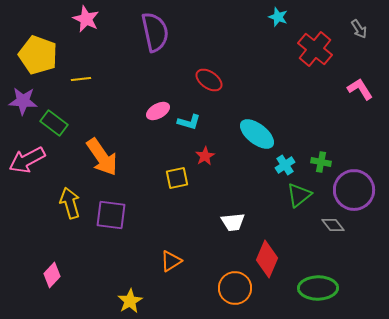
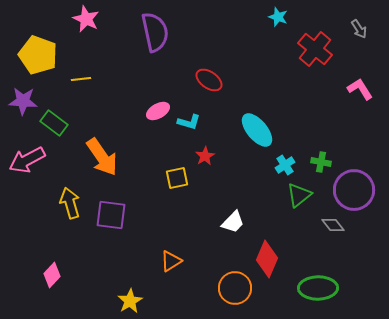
cyan ellipse: moved 4 px up; rotated 12 degrees clockwise
white trapezoid: rotated 40 degrees counterclockwise
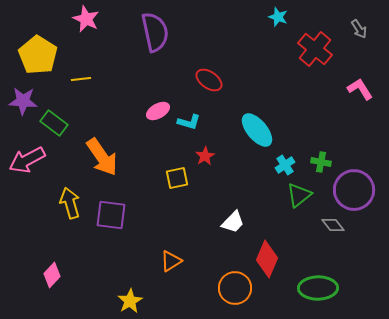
yellow pentagon: rotated 12 degrees clockwise
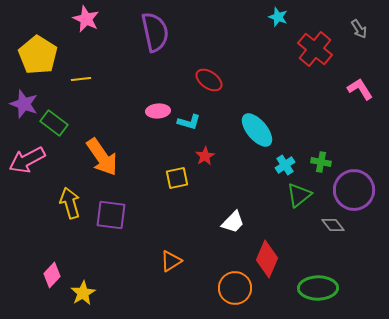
purple star: moved 1 px right, 3 px down; rotated 16 degrees clockwise
pink ellipse: rotated 25 degrees clockwise
yellow star: moved 47 px left, 8 px up
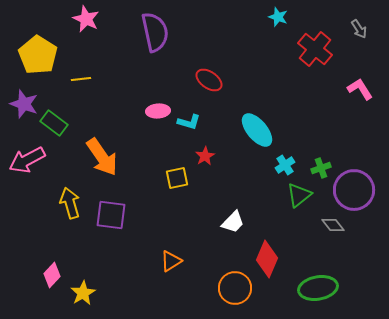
green cross: moved 6 px down; rotated 30 degrees counterclockwise
green ellipse: rotated 9 degrees counterclockwise
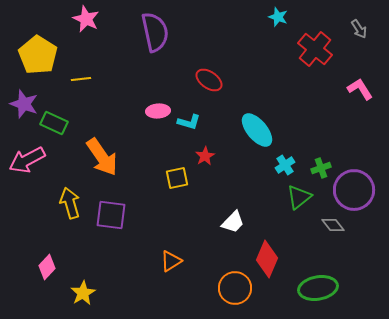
green rectangle: rotated 12 degrees counterclockwise
green triangle: moved 2 px down
pink diamond: moved 5 px left, 8 px up
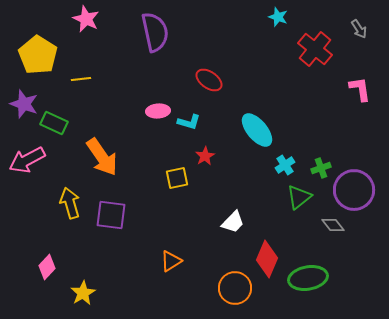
pink L-shape: rotated 24 degrees clockwise
green ellipse: moved 10 px left, 10 px up
